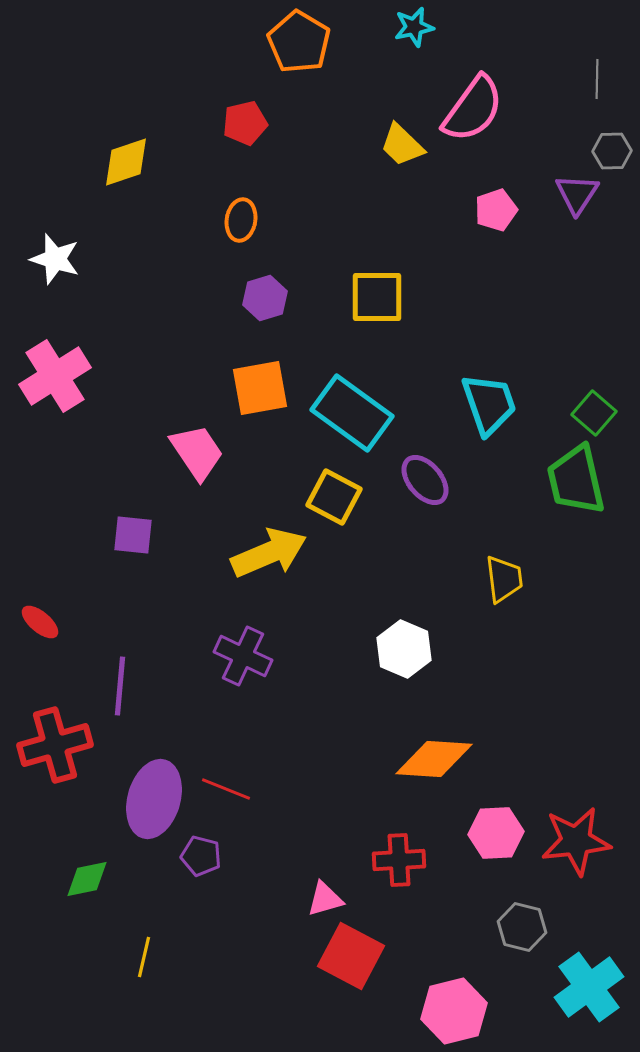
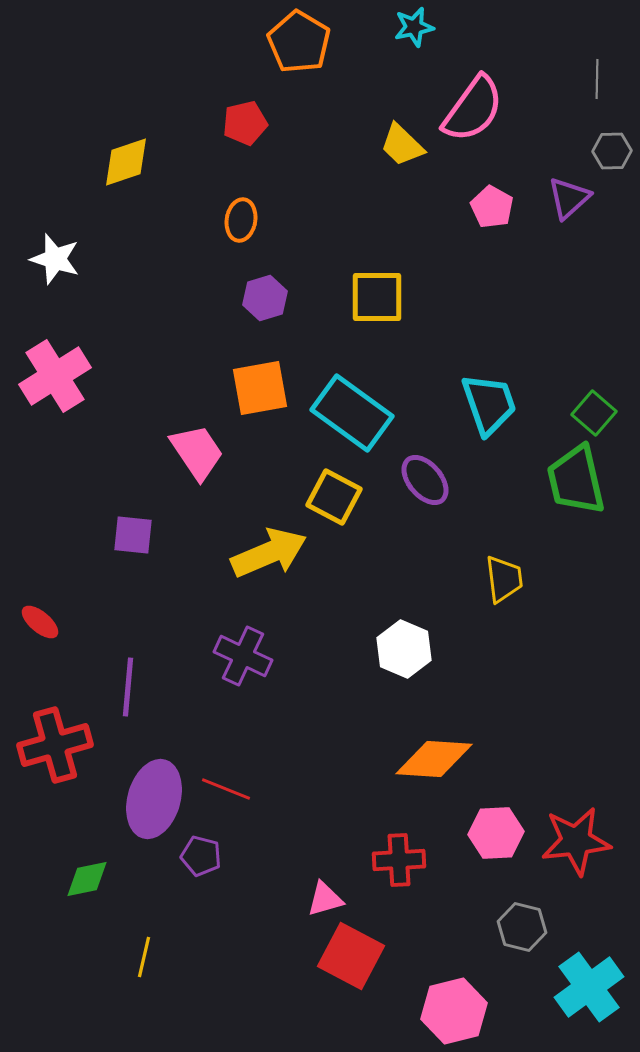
purple triangle at (577, 194): moved 8 px left, 4 px down; rotated 15 degrees clockwise
pink pentagon at (496, 210): moved 4 px left, 3 px up; rotated 24 degrees counterclockwise
purple line at (120, 686): moved 8 px right, 1 px down
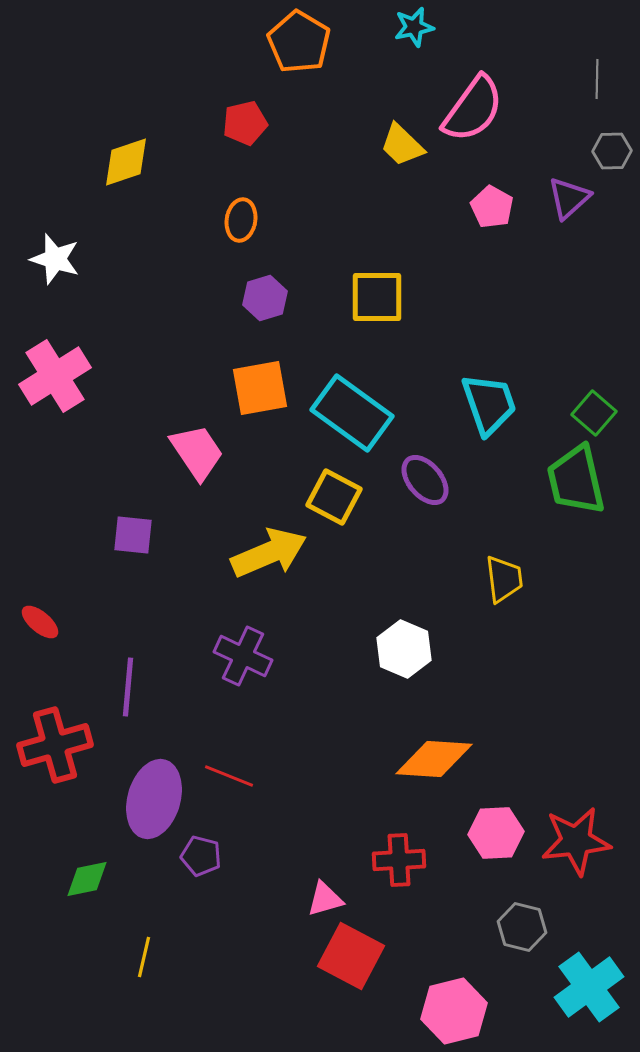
red line at (226, 789): moved 3 px right, 13 px up
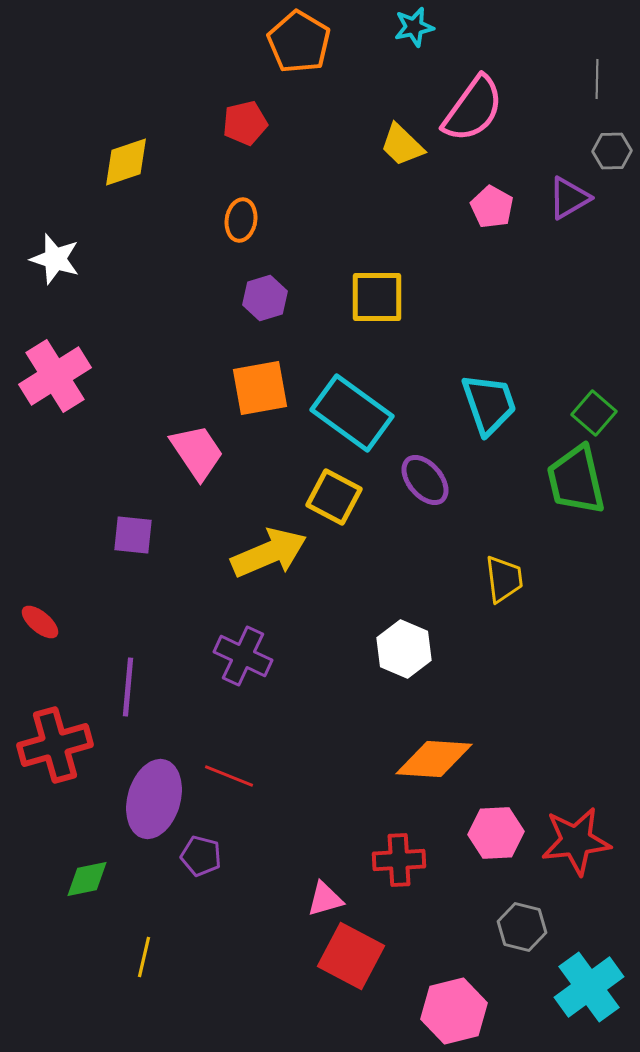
purple triangle at (569, 198): rotated 12 degrees clockwise
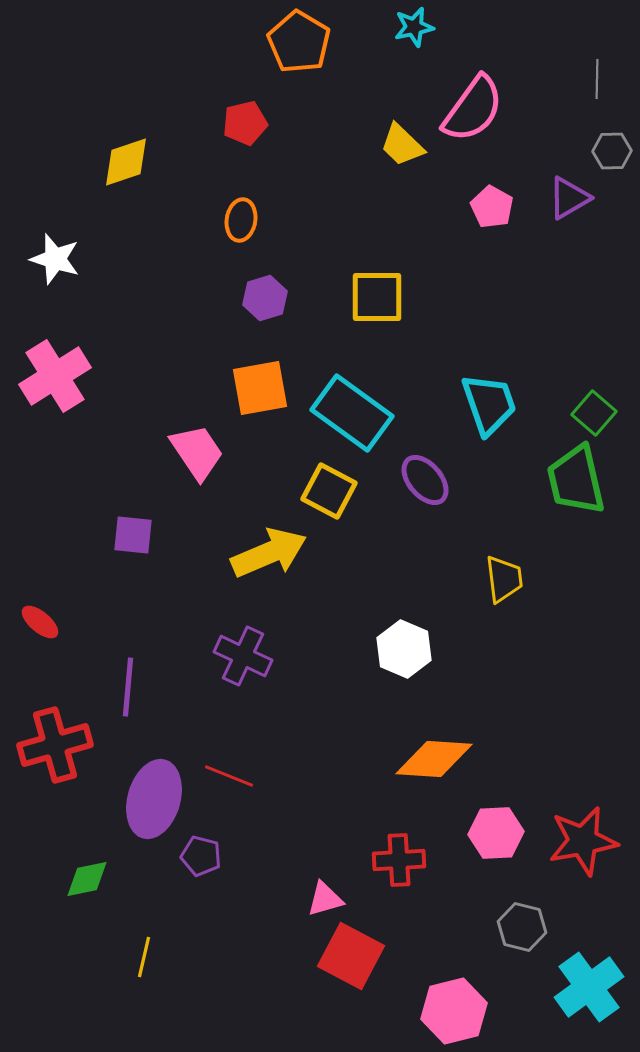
yellow square at (334, 497): moved 5 px left, 6 px up
red star at (576, 841): moved 7 px right; rotated 4 degrees counterclockwise
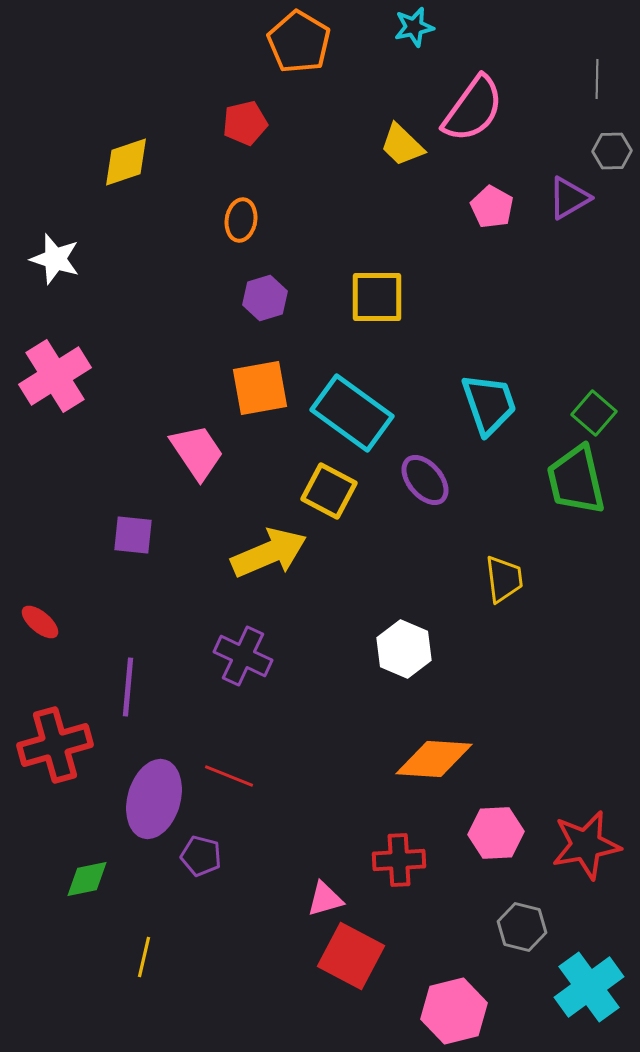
red star at (583, 841): moved 3 px right, 4 px down
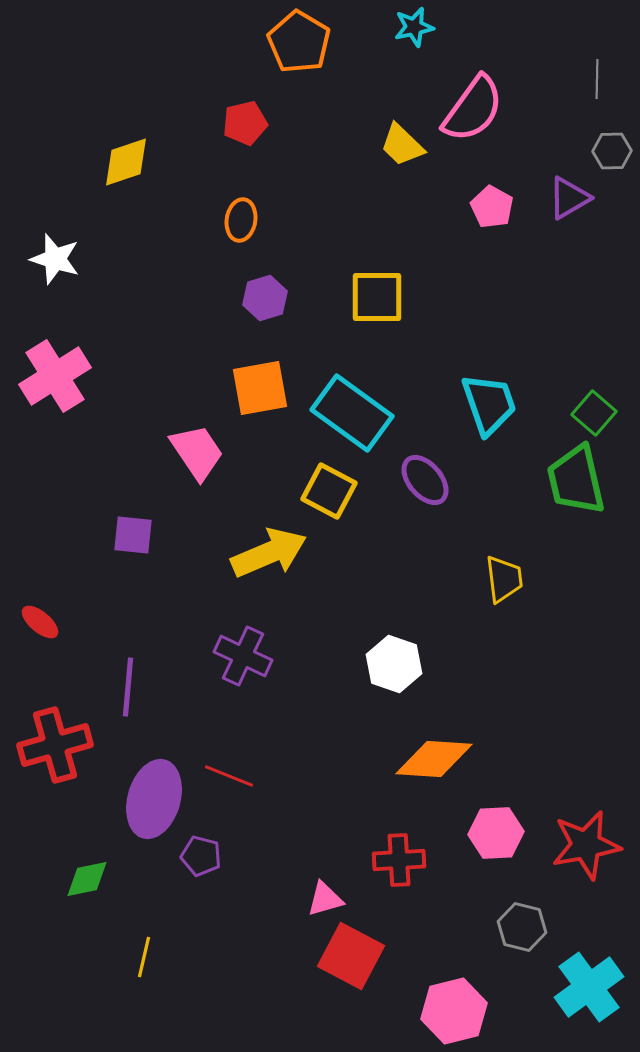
white hexagon at (404, 649): moved 10 px left, 15 px down; rotated 4 degrees counterclockwise
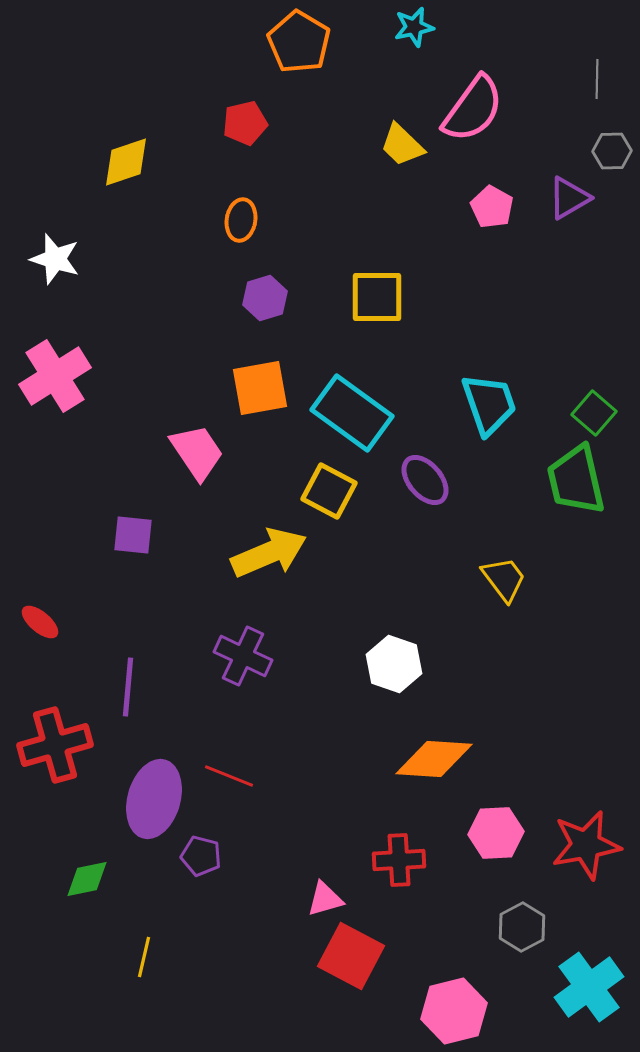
yellow trapezoid at (504, 579): rotated 30 degrees counterclockwise
gray hexagon at (522, 927): rotated 18 degrees clockwise
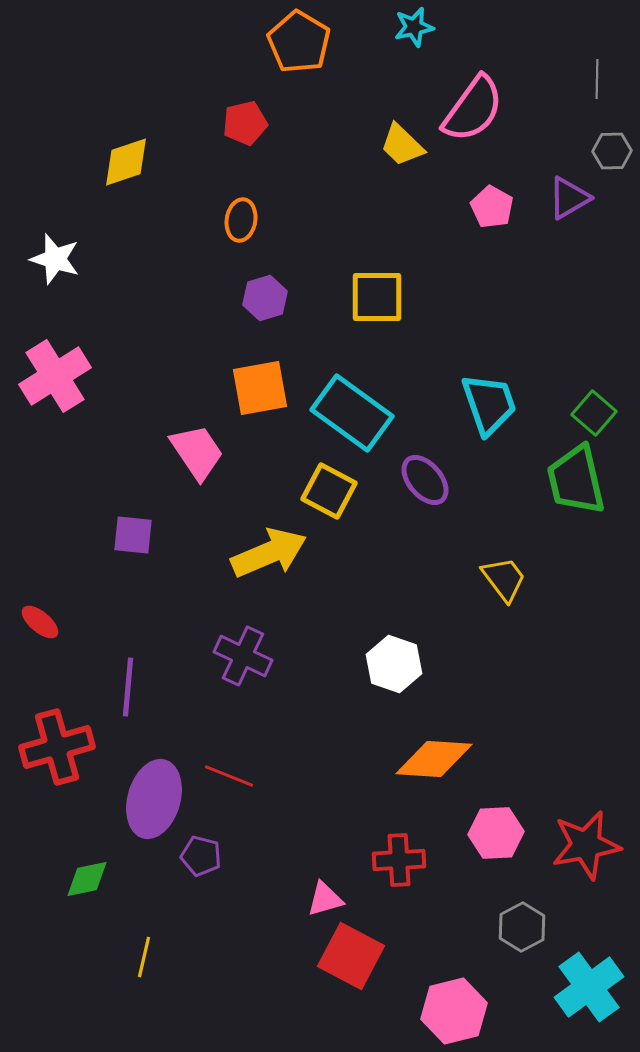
red cross at (55, 745): moved 2 px right, 2 px down
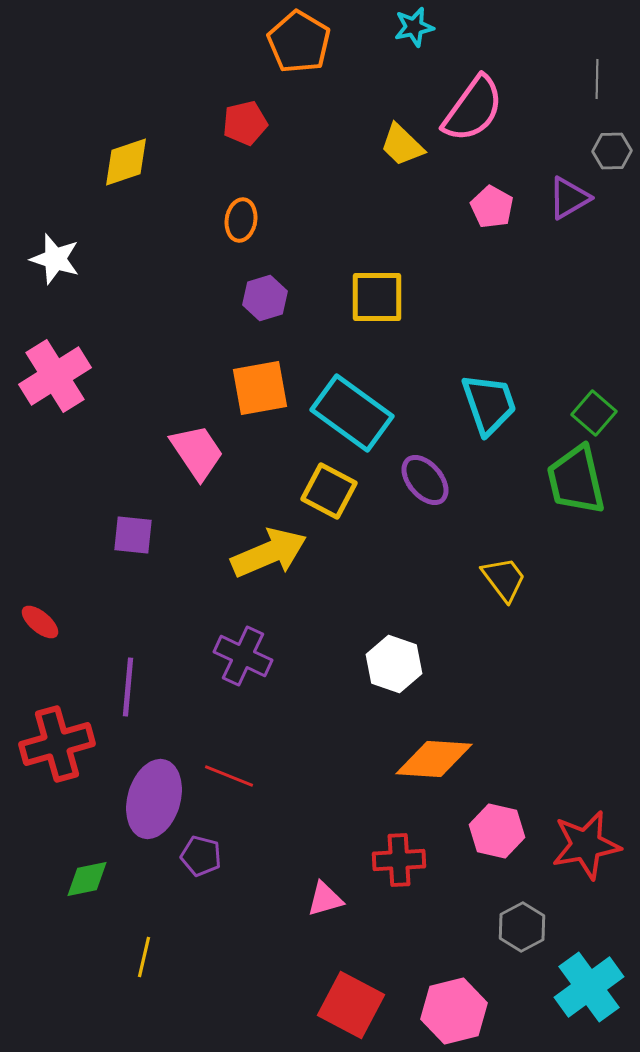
red cross at (57, 747): moved 3 px up
pink hexagon at (496, 833): moved 1 px right, 2 px up; rotated 16 degrees clockwise
red square at (351, 956): moved 49 px down
